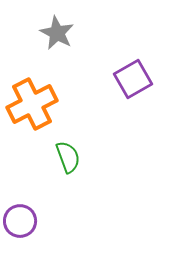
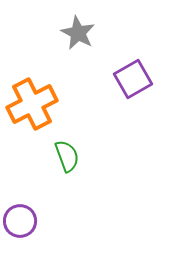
gray star: moved 21 px right
green semicircle: moved 1 px left, 1 px up
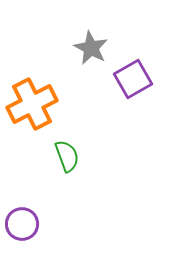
gray star: moved 13 px right, 15 px down
purple circle: moved 2 px right, 3 px down
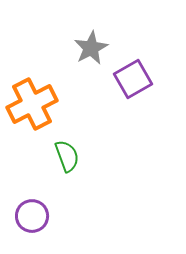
gray star: rotated 16 degrees clockwise
purple circle: moved 10 px right, 8 px up
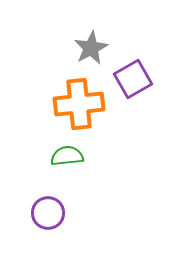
orange cross: moved 47 px right; rotated 21 degrees clockwise
green semicircle: rotated 76 degrees counterclockwise
purple circle: moved 16 px right, 3 px up
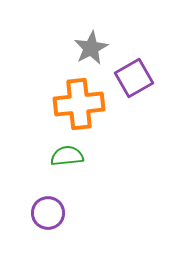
purple square: moved 1 px right, 1 px up
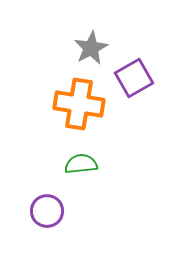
orange cross: rotated 15 degrees clockwise
green semicircle: moved 14 px right, 8 px down
purple circle: moved 1 px left, 2 px up
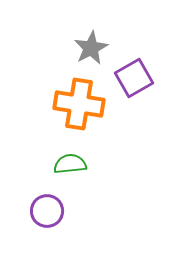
green semicircle: moved 11 px left
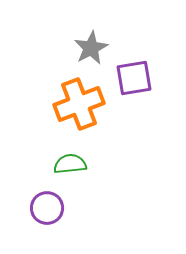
purple square: rotated 21 degrees clockwise
orange cross: rotated 30 degrees counterclockwise
purple circle: moved 3 px up
